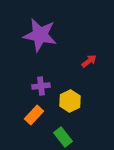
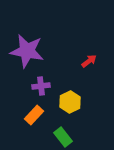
purple star: moved 13 px left, 16 px down
yellow hexagon: moved 1 px down
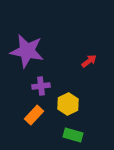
yellow hexagon: moved 2 px left, 2 px down
green rectangle: moved 10 px right, 2 px up; rotated 36 degrees counterclockwise
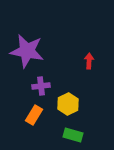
red arrow: rotated 49 degrees counterclockwise
orange rectangle: rotated 12 degrees counterclockwise
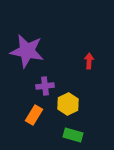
purple cross: moved 4 px right
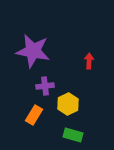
purple star: moved 6 px right
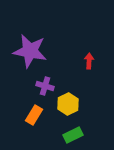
purple star: moved 3 px left
purple cross: rotated 24 degrees clockwise
green rectangle: rotated 42 degrees counterclockwise
